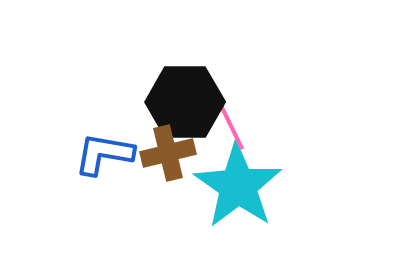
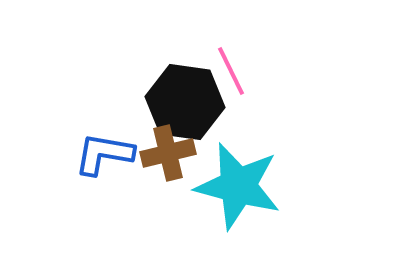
black hexagon: rotated 8 degrees clockwise
pink line: moved 55 px up
cyan star: rotated 20 degrees counterclockwise
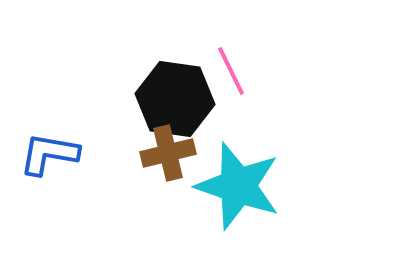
black hexagon: moved 10 px left, 3 px up
blue L-shape: moved 55 px left
cyan star: rotated 4 degrees clockwise
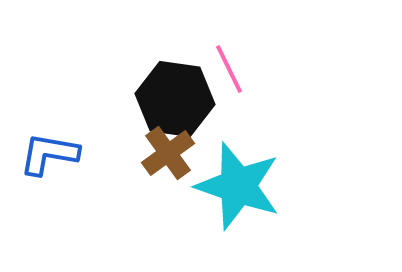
pink line: moved 2 px left, 2 px up
brown cross: rotated 22 degrees counterclockwise
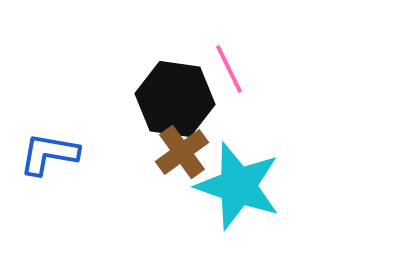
brown cross: moved 14 px right, 1 px up
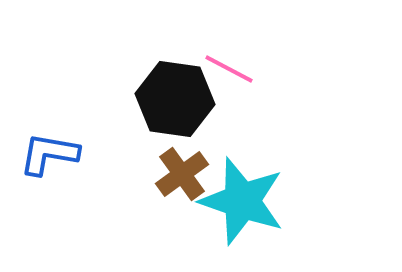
pink line: rotated 36 degrees counterclockwise
brown cross: moved 22 px down
cyan star: moved 4 px right, 15 px down
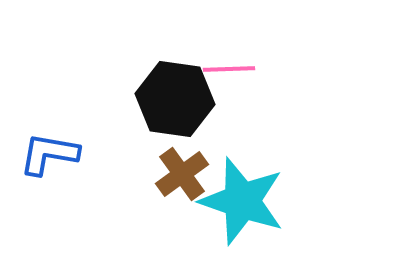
pink line: rotated 30 degrees counterclockwise
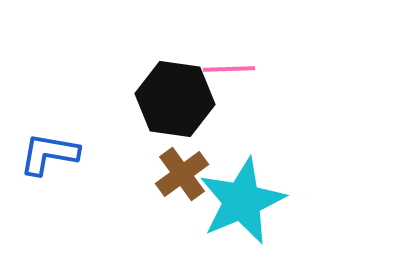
cyan star: rotated 30 degrees clockwise
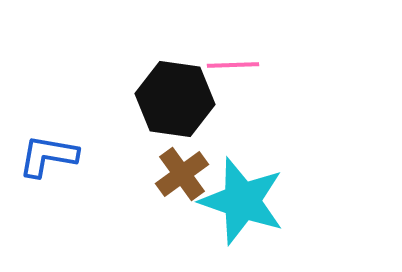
pink line: moved 4 px right, 4 px up
blue L-shape: moved 1 px left, 2 px down
cyan star: rotated 30 degrees counterclockwise
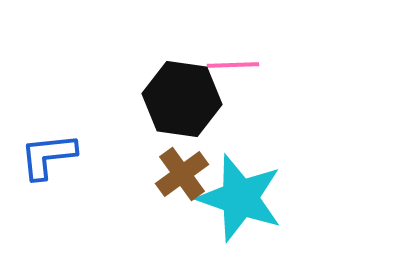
black hexagon: moved 7 px right
blue L-shape: rotated 16 degrees counterclockwise
cyan star: moved 2 px left, 3 px up
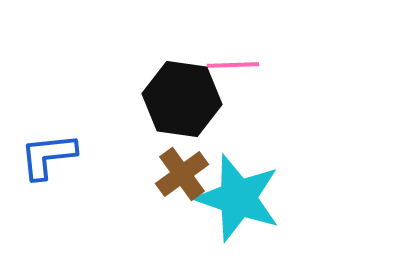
cyan star: moved 2 px left
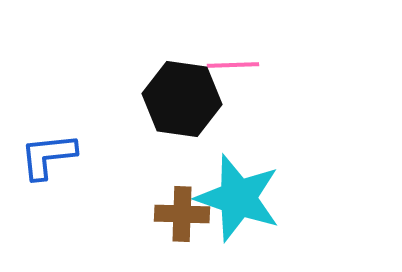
brown cross: moved 40 px down; rotated 38 degrees clockwise
